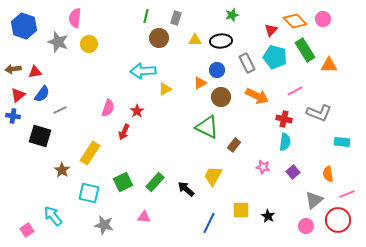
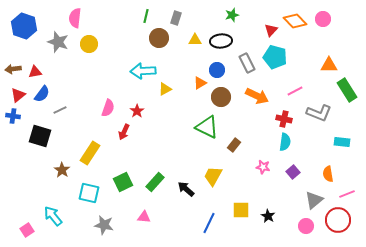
green rectangle at (305, 50): moved 42 px right, 40 px down
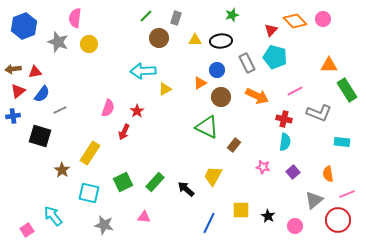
green line at (146, 16): rotated 32 degrees clockwise
blue hexagon at (24, 26): rotated 20 degrees clockwise
red triangle at (18, 95): moved 4 px up
blue cross at (13, 116): rotated 16 degrees counterclockwise
pink circle at (306, 226): moved 11 px left
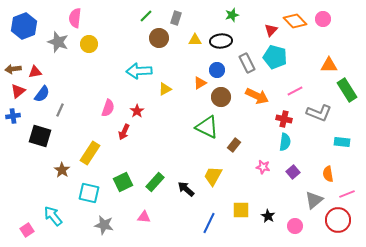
cyan arrow at (143, 71): moved 4 px left
gray line at (60, 110): rotated 40 degrees counterclockwise
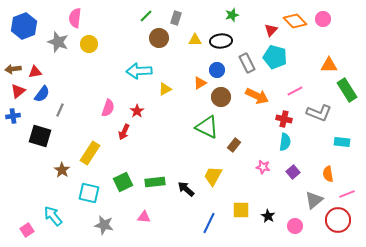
green rectangle at (155, 182): rotated 42 degrees clockwise
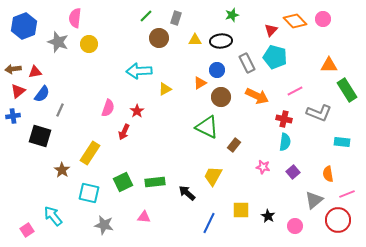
black arrow at (186, 189): moved 1 px right, 4 px down
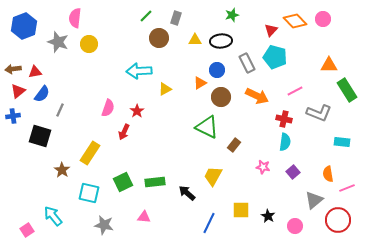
pink line at (347, 194): moved 6 px up
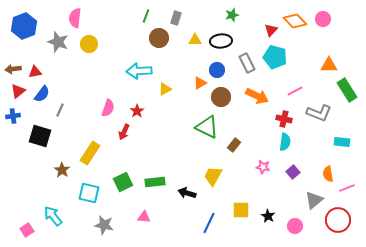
green line at (146, 16): rotated 24 degrees counterclockwise
black arrow at (187, 193): rotated 24 degrees counterclockwise
